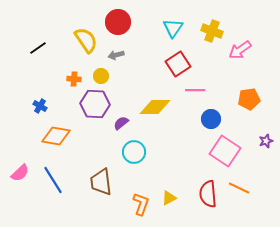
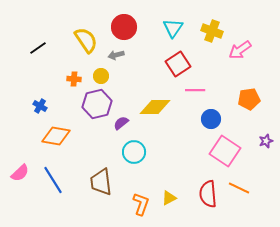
red circle: moved 6 px right, 5 px down
purple hexagon: moved 2 px right; rotated 16 degrees counterclockwise
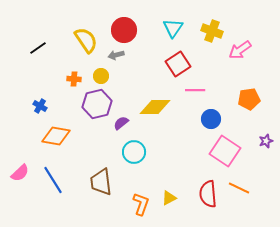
red circle: moved 3 px down
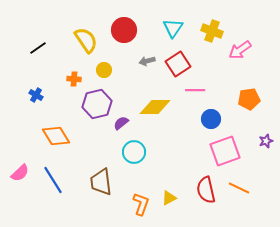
gray arrow: moved 31 px right, 6 px down
yellow circle: moved 3 px right, 6 px up
blue cross: moved 4 px left, 11 px up
orange diamond: rotated 48 degrees clockwise
pink square: rotated 36 degrees clockwise
red semicircle: moved 2 px left, 4 px up; rotated 8 degrees counterclockwise
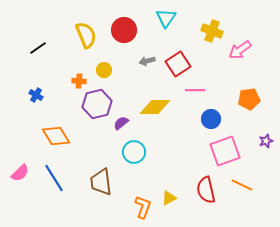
cyan triangle: moved 7 px left, 10 px up
yellow semicircle: moved 5 px up; rotated 12 degrees clockwise
orange cross: moved 5 px right, 2 px down
blue line: moved 1 px right, 2 px up
orange line: moved 3 px right, 3 px up
orange L-shape: moved 2 px right, 3 px down
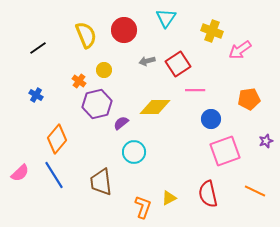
orange cross: rotated 32 degrees clockwise
orange diamond: moved 1 px right, 3 px down; rotated 72 degrees clockwise
blue line: moved 3 px up
orange line: moved 13 px right, 6 px down
red semicircle: moved 2 px right, 4 px down
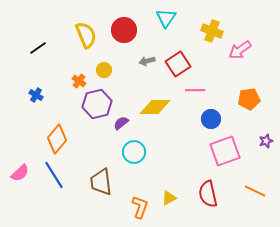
orange L-shape: moved 3 px left
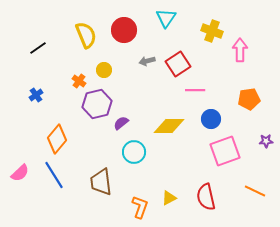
pink arrow: rotated 125 degrees clockwise
blue cross: rotated 24 degrees clockwise
yellow diamond: moved 14 px right, 19 px down
purple star: rotated 16 degrees clockwise
red semicircle: moved 2 px left, 3 px down
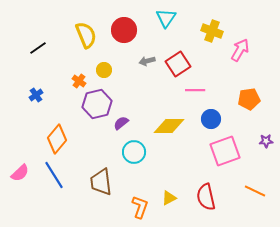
pink arrow: rotated 30 degrees clockwise
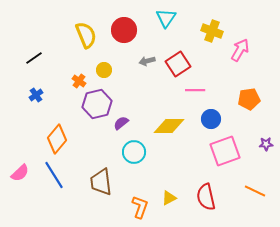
black line: moved 4 px left, 10 px down
purple star: moved 3 px down
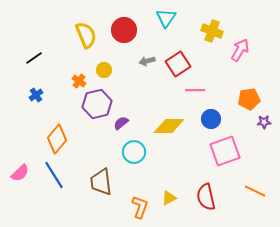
purple star: moved 2 px left, 22 px up
